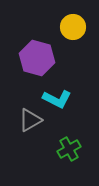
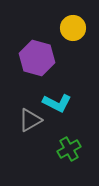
yellow circle: moved 1 px down
cyan L-shape: moved 4 px down
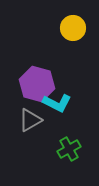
purple hexagon: moved 26 px down
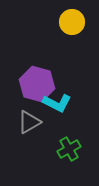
yellow circle: moved 1 px left, 6 px up
gray triangle: moved 1 px left, 2 px down
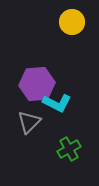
purple hexagon: rotated 20 degrees counterclockwise
gray triangle: rotated 15 degrees counterclockwise
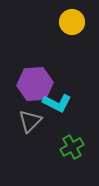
purple hexagon: moved 2 px left
gray triangle: moved 1 px right, 1 px up
green cross: moved 3 px right, 2 px up
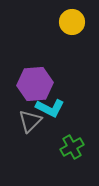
cyan L-shape: moved 7 px left, 5 px down
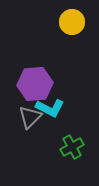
gray triangle: moved 4 px up
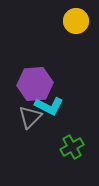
yellow circle: moved 4 px right, 1 px up
cyan L-shape: moved 1 px left, 2 px up
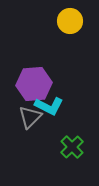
yellow circle: moved 6 px left
purple hexagon: moved 1 px left
green cross: rotated 15 degrees counterclockwise
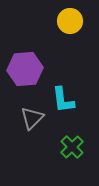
purple hexagon: moved 9 px left, 15 px up
cyan L-shape: moved 14 px right, 6 px up; rotated 56 degrees clockwise
gray triangle: moved 2 px right, 1 px down
